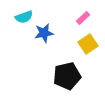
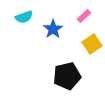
pink rectangle: moved 1 px right, 2 px up
blue star: moved 9 px right, 4 px up; rotated 24 degrees counterclockwise
yellow square: moved 4 px right
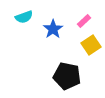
pink rectangle: moved 5 px down
yellow square: moved 1 px left, 1 px down
black pentagon: rotated 24 degrees clockwise
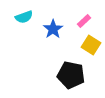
yellow square: rotated 24 degrees counterclockwise
black pentagon: moved 4 px right, 1 px up
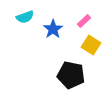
cyan semicircle: moved 1 px right
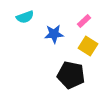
blue star: moved 1 px right, 5 px down; rotated 30 degrees clockwise
yellow square: moved 3 px left, 1 px down
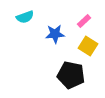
blue star: moved 1 px right
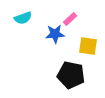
cyan semicircle: moved 2 px left, 1 px down
pink rectangle: moved 14 px left, 2 px up
yellow square: rotated 24 degrees counterclockwise
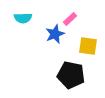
cyan semicircle: rotated 18 degrees clockwise
blue star: rotated 18 degrees counterclockwise
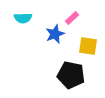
pink rectangle: moved 2 px right, 1 px up
